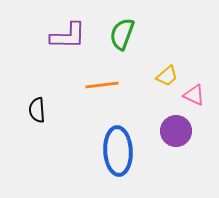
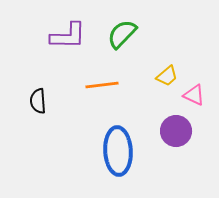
green semicircle: rotated 24 degrees clockwise
black semicircle: moved 1 px right, 9 px up
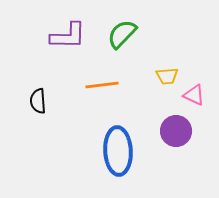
yellow trapezoid: rotated 35 degrees clockwise
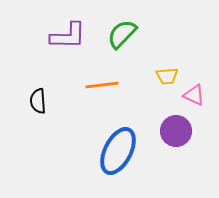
blue ellipse: rotated 30 degrees clockwise
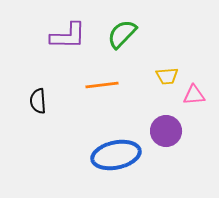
pink triangle: rotated 30 degrees counterclockwise
purple circle: moved 10 px left
blue ellipse: moved 2 px left, 4 px down; rotated 51 degrees clockwise
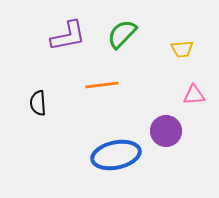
purple L-shape: rotated 12 degrees counterclockwise
yellow trapezoid: moved 15 px right, 27 px up
black semicircle: moved 2 px down
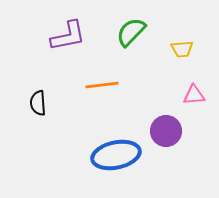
green semicircle: moved 9 px right, 2 px up
